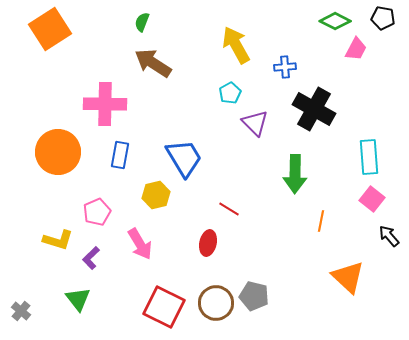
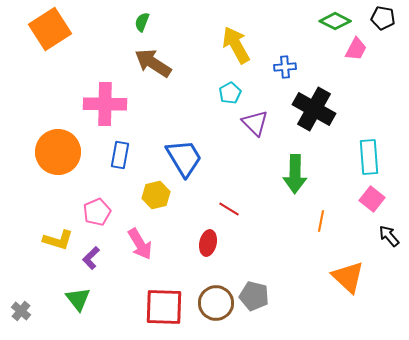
red square: rotated 24 degrees counterclockwise
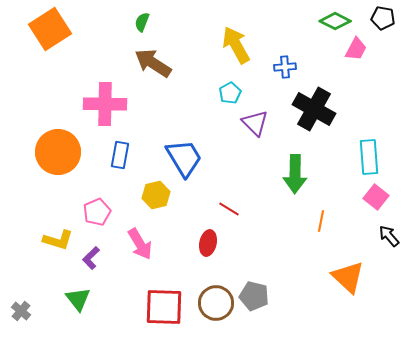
pink square: moved 4 px right, 2 px up
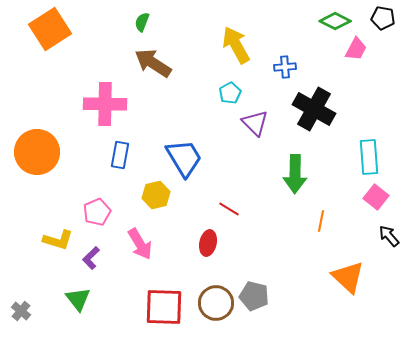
orange circle: moved 21 px left
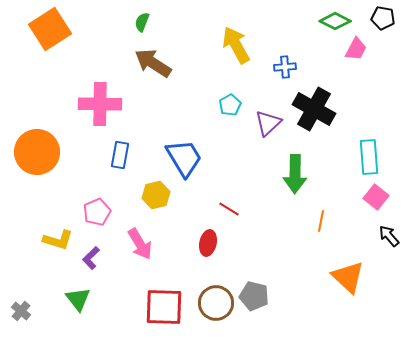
cyan pentagon: moved 12 px down
pink cross: moved 5 px left
purple triangle: moved 13 px right; rotated 32 degrees clockwise
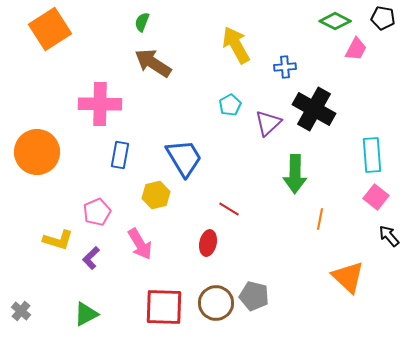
cyan rectangle: moved 3 px right, 2 px up
orange line: moved 1 px left, 2 px up
green triangle: moved 8 px right, 15 px down; rotated 40 degrees clockwise
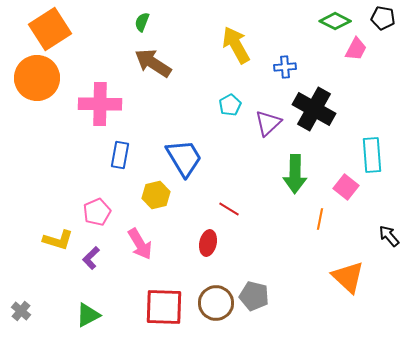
orange circle: moved 74 px up
pink square: moved 30 px left, 10 px up
green triangle: moved 2 px right, 1 px down
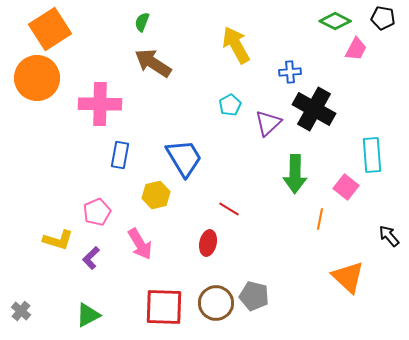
blue cross: moved 5 px right, 5 px down
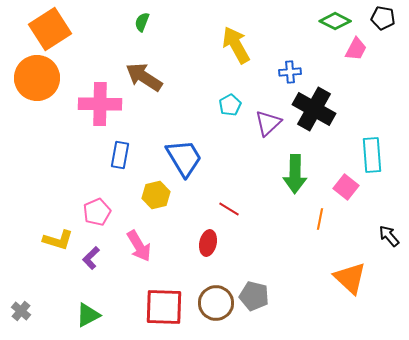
brown arrow: moved 9 px left, 14 px down
pink arrow: moved 1 px left, 2 px down
orange triangle: moved 2 px right, 1 px down
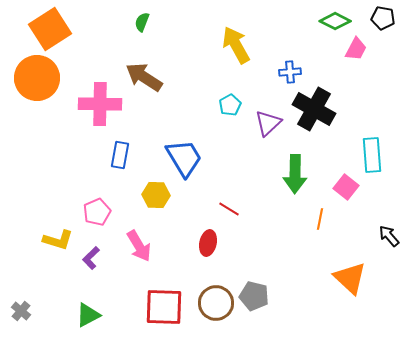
yellow hexagon: rotated 16 degrees clockwise
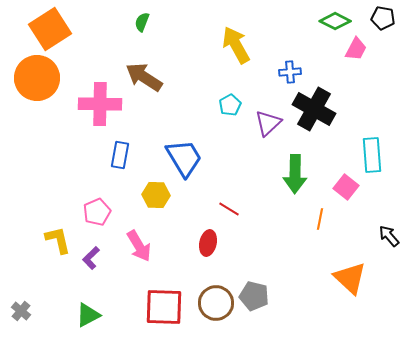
yellow L-shape: rotated 120 degrees counterclockwise
